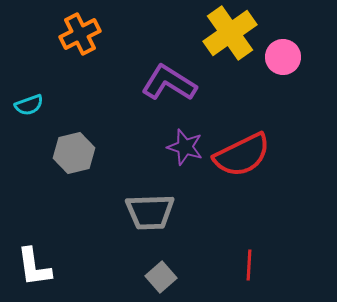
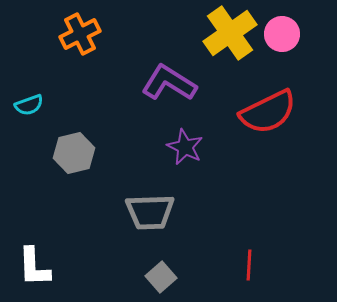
pink circle: moved 1 px left, 23 px up
purple star: rotated 9 degrees clockwise
red semicircle: moved 26 px right, 43 px up
white L-shape: rotated 6 degrees clockwise
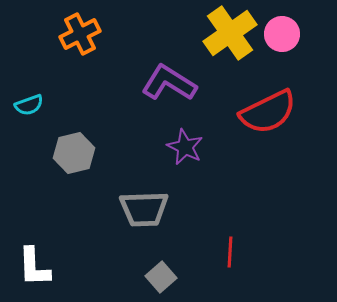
gray trapezoid: moved 6 px left, 3 px up
red line: moved 19 px left, 13 px up
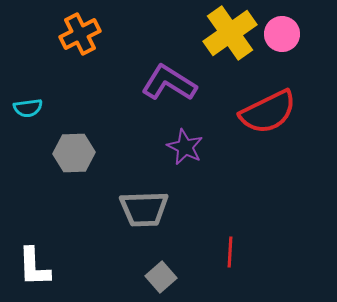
cyan semicircle: moved 1 px left, 3 px down; rotated 12 degrees clockwise
gray hexagon: rotated 12 degrees clockwise
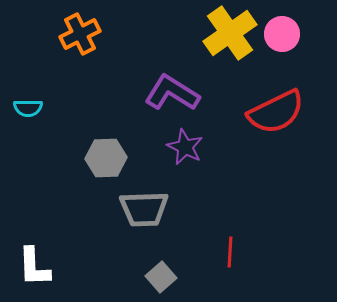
purple L-shape: moved 3 px right, 10 px down
cyan semicircle: rotated 8 degrees clockwise
red semicircle: moved 8 px right
gray hexagon: moved 32 px right, 5 px down
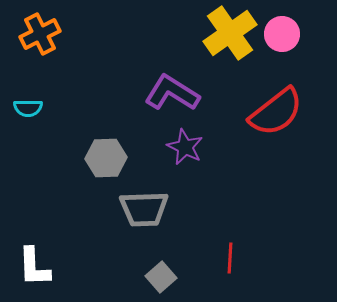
orange cross: moved 40 px left
red semicircle: rotated 12 degrees counterclockwise
red line: moved 6 px down
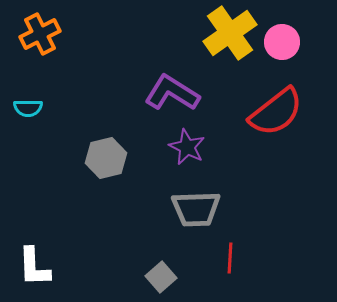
pink circle: moved 8 px down
purple star: moved 2 px right
gray hexagon: rotated 12 degrees counterclockwise
gray trapezoid: moved 52 px right
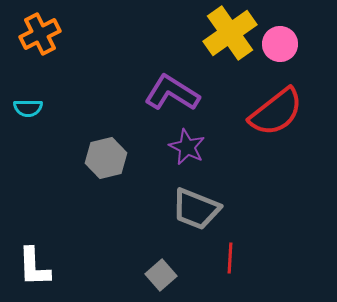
pink circle: moved 2 px left, 2 px down
gray trapezoid: rotated 24 degrees clockwise
gray square: moved 2 px up
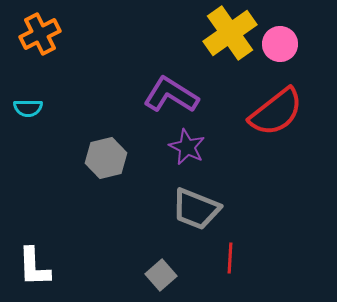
purple L-shape: moved 1 px left, 2 px down
